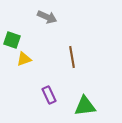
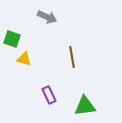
green square: moved 1 px up
yellow triangle: rotated 35 degrees clockwise
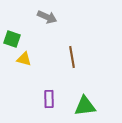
purple rectangle: moved 4 px down; rotated 24 degrees clockwise
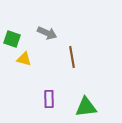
gray arrow: moved 16 px down
green triangle: moved 1 px right, 1 px down
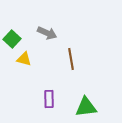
green square: rotated 24 degrees clockwise
brown line: moved 1 px left, 2 px down
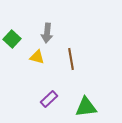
gray arrow: rotated 72 degrees clockwise
yellow triangle: moved 13 px right, 2 px up
purple rectangle: rotated 48 degrees clockwise
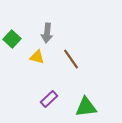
brown line: rotated 25 degrees counterclockwise
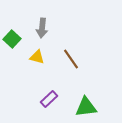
gray arrow: moved 5 px left, 5 px up
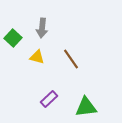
green square: moved 1 px right, 1 px up
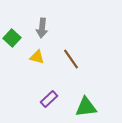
green square: moved 1 px left
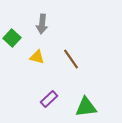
gray arrow: moved 4 px up
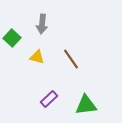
green triangle: moved 2 px up
